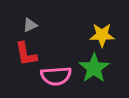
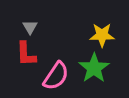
gray triangle: moved 2 px down; rotated 35 degrees counterclockwise
red L-shape: rotated 8 degrees clockwise
pink semicircle: rotated 52 degrees counterclockwise
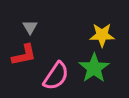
red L-shape: moved 2 px left, 1 px down; rotated 100 degrees counterclockwise
